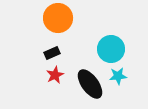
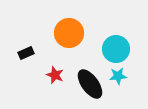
orange circle: moved 11 px right, 15 px down
cyan circle: moved 5 px right
black rectangle: moved 26 px left
red star: rotated 24 degrees counterclockwise
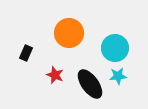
cyan circle: moved 1 px left, 1 px up
black rectangle: rotated 42 degrees counterclockwise
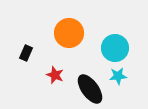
black ellipse: moved 5 px down
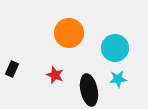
black rectangle: moved 14 px left, 16 px down
cyan star: moved 3 px down
black ellipse: moved 1 px left, 1 px down; rotated 24 degrees clockwise
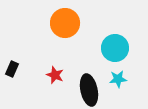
orange circle: moved 4 px left, 10 px up
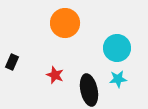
cyan circle: moved 2 px right
black rectangle: moved 7 px up
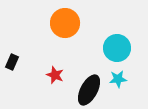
black ellipse: rotated 40 degrees clockwise
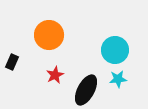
orange circle: moved 16 px left, 12 px down
cyan circle: moved 2 px left, 2 px down
red star: rotated 24 degrees clockwise
black ellipse: moved 3 px left
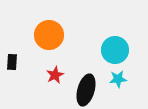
black rectangle: rotated 21 degrees counterclockwise
black ellipse: rotated 12 degrees counterclockwise
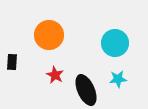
cyan circle: moved 7 px up
red star: rotated 18 degrees counterclockwise
black ellipse: rotated 40 degrees counterclockwise
